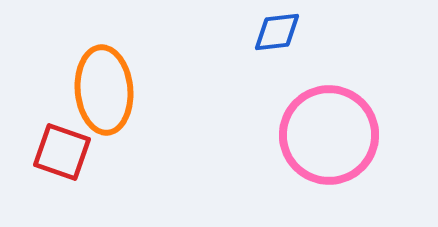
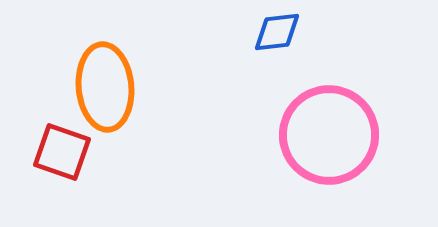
orange ellipse: moved 1 px right, 3 px up
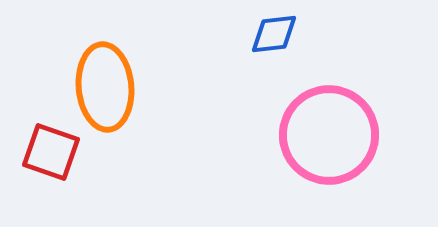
blue diamond: moved 3 px left, 2 px down
red square: moved 11 px left
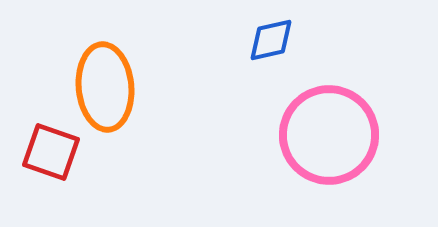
blue diamond: moved 3 px left, 6 px down; rotated 6 degrees counterclockwise
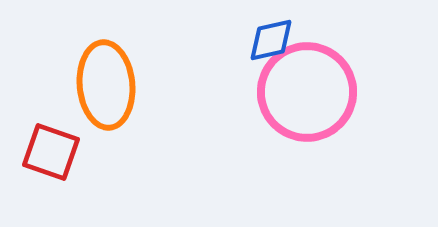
orange ellipse: moved 1 px right, 2 px up
pink circle: moved 22 px left, 43 px up
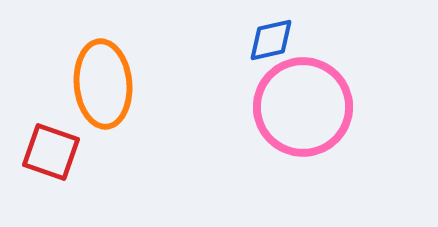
orange ellipse: moved 3 px left, 1 px up
pink circle: moved 4 px left, 15 px down
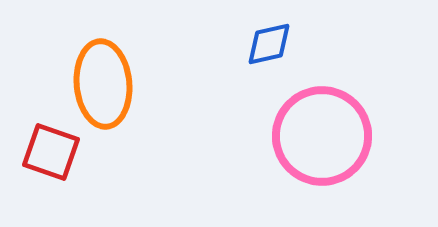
blue diamond: moved 2 px left, 4 px down
pink circle: moved 19 px right, 29 px down
